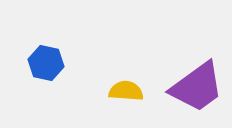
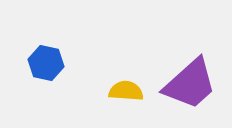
purple trapezoid: moved 7 px left, 3 px up; rotated 6 degrees counterclockwise
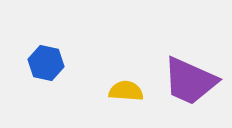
purple trapezoid: moved 3 px up; rotated 66 degrees clockwise
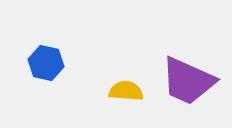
purple trapezoid: moved 2 px left
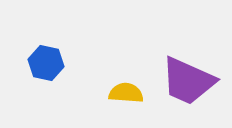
yellow semicircle: moved 2 px down
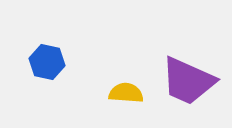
blue hexagon: moved 1 px right, 1 px up
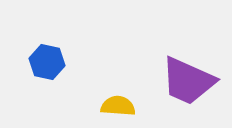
yellow semicircle: moved 8 px left, 13 px down
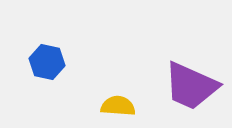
purple trapezoid: moved 3 px right, 5 px down
